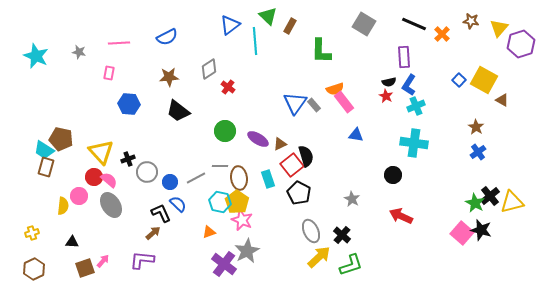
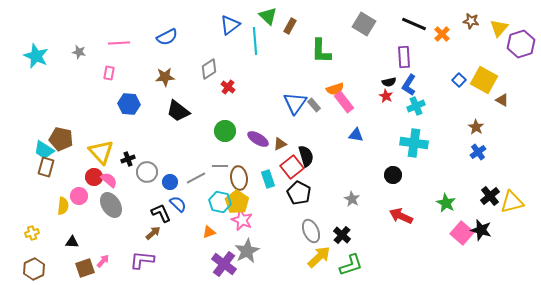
brown star at (169, 77): moved 4 px left
red square at (292, 165): moved 2 px down
green star at (475, 203): moved 29 px left
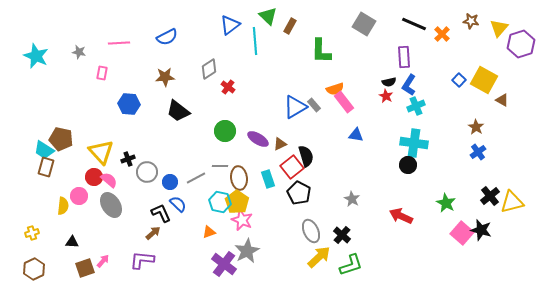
pink rectangle at (109, 73): moved 7 px left
blue triangle at (295, 103): moved 4 px down; rotated 25 degrees clockwise
black circle at (393, 175): moved 15 px right, 10 px up
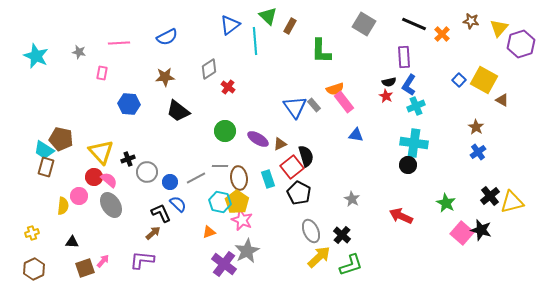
blue triangle at (295, 107): rotated 35 degrees counterclockwise
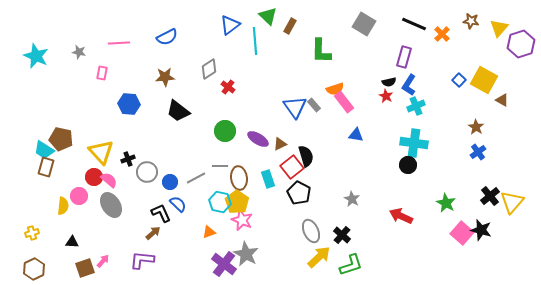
purple rectangle at (404, 57): rotated 20 degrees clockwise
yellow triangle at (512, 202): rotated 35 degrees counterclockwise
gray star at (247, 251): moved 1 px left, 3 px down; rotated 15 degrees counterclockwise
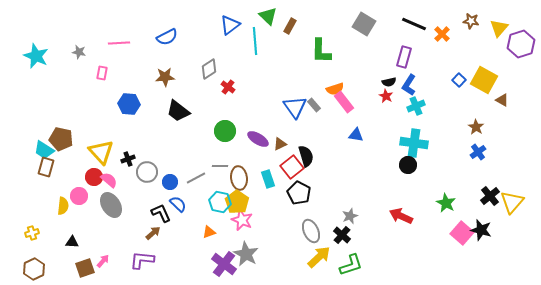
gray star at (352, 199): moved 2 px left, 17 px down; rotated 21 degrees clockwise
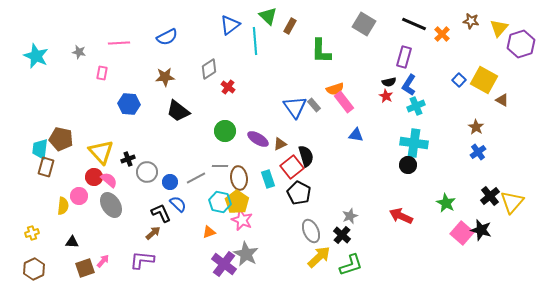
cyan trapezoid at (44, 150): moved 4 px left, 1 px up; rotated 65 degrees clockwise
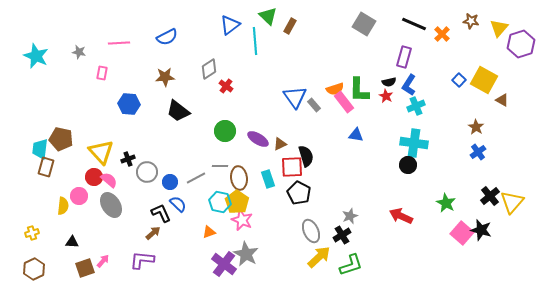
green L-shape at (321, 51): moved 38 px right, 39 px down
red cross at (228, 87): moved 2 px left, 1 px up
blue triangle at (295, 107): moved 10 px up
red square at (292, 167): rotated 35 degrees clockwise
black cross at (342, 235): rotated 18 degrees clockwise
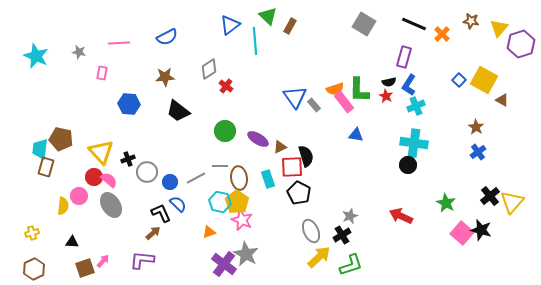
brown triangle at (280, 144): moved 3 px down
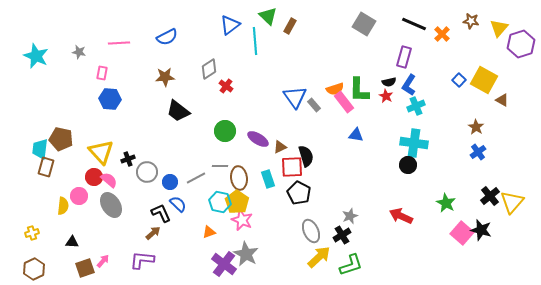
blue hexagon at (129, 104): moved 19 px left, 5 px up
